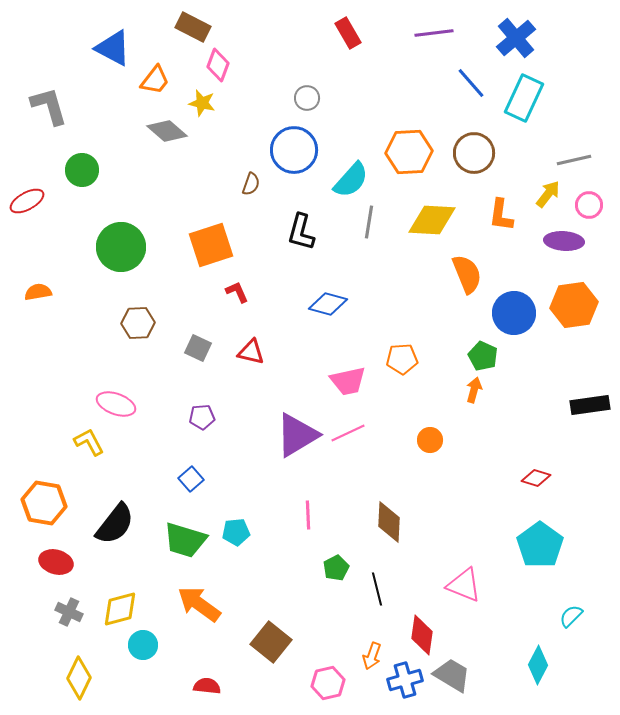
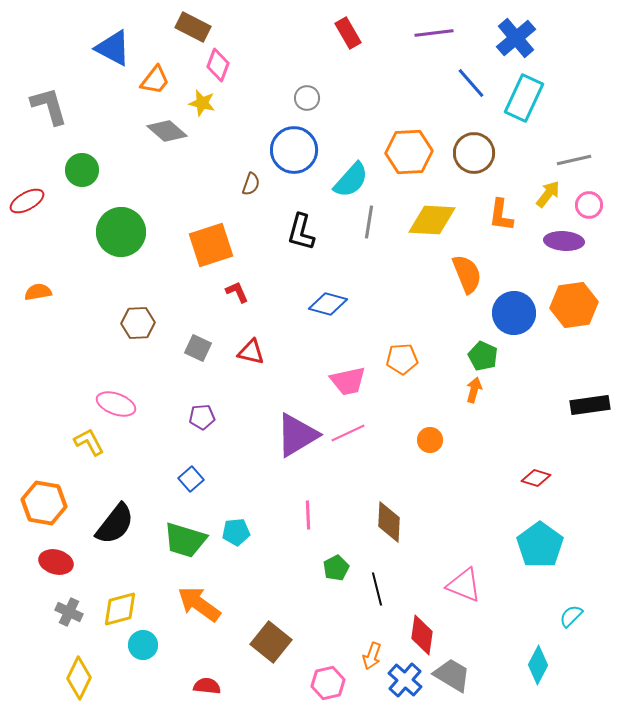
green circle at (121, 247): moved 15 px up
blue cross at (405, 680): rotated 32 degrees counterclockwise
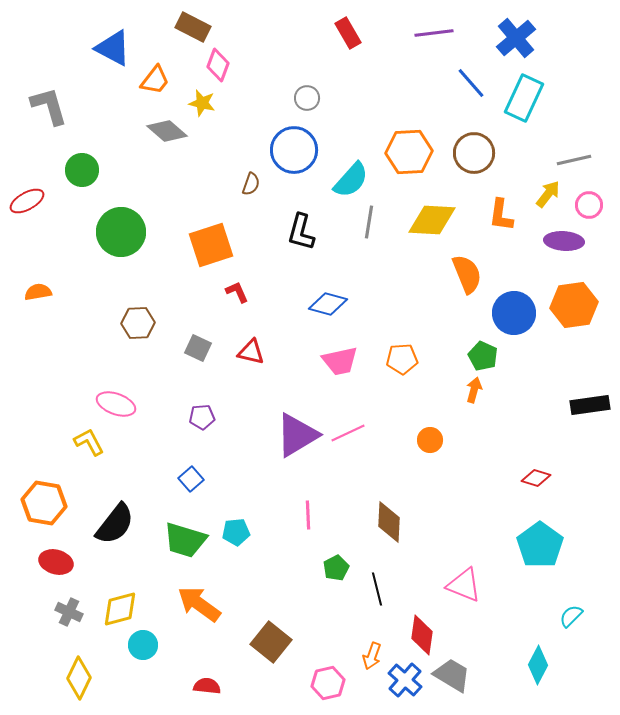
pink trapezoid at (348, 381): moved 8 px left, 20 px up
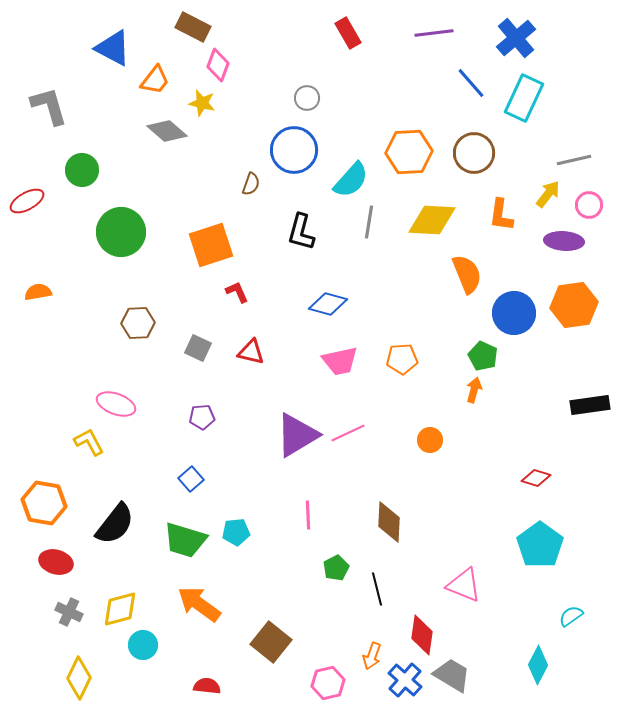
cyan semicircle at (571, 616): rotated 10 degrees clockwise
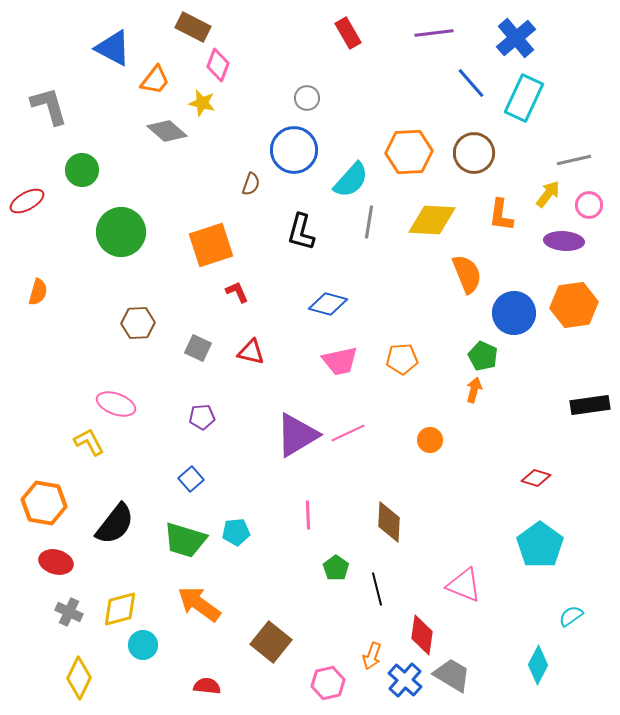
orange semicircle at (38, 292): rotated 116 degrees clockwise
green pentagon at (336, 568): rotated 10 degrees counterclockwise
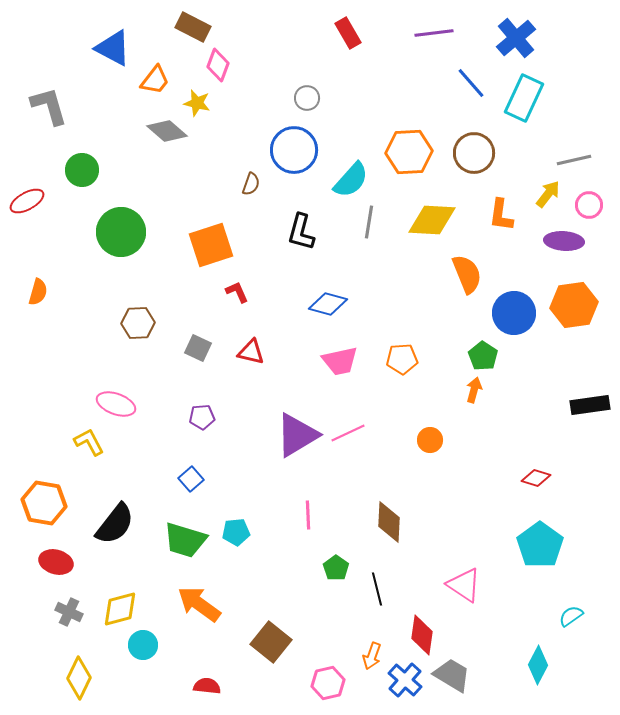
yellow star at (202, 103): moved 5 px left
green pentagon at (483, 356): rotated 8 degrees clockwise
pink triangle at (464, 585): rotated 12 degrees clockwise
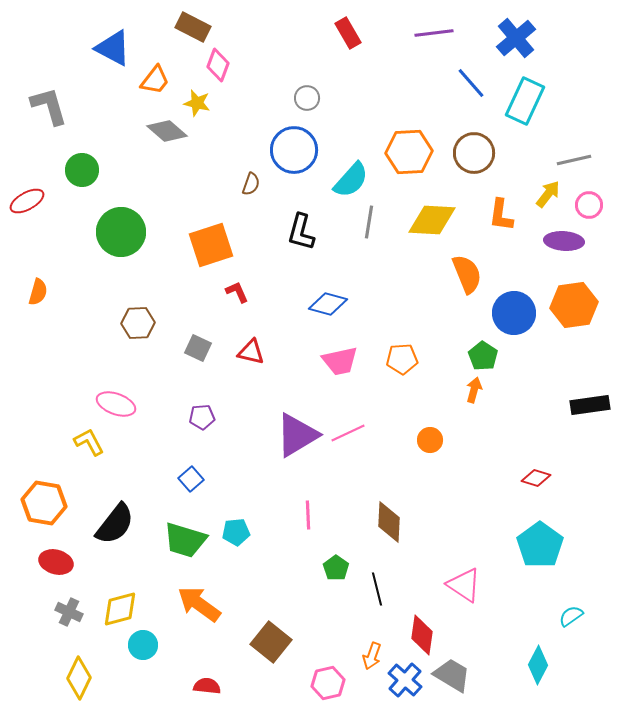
cyan rectangle at (524, 98): moved 1 px right, 3 px down
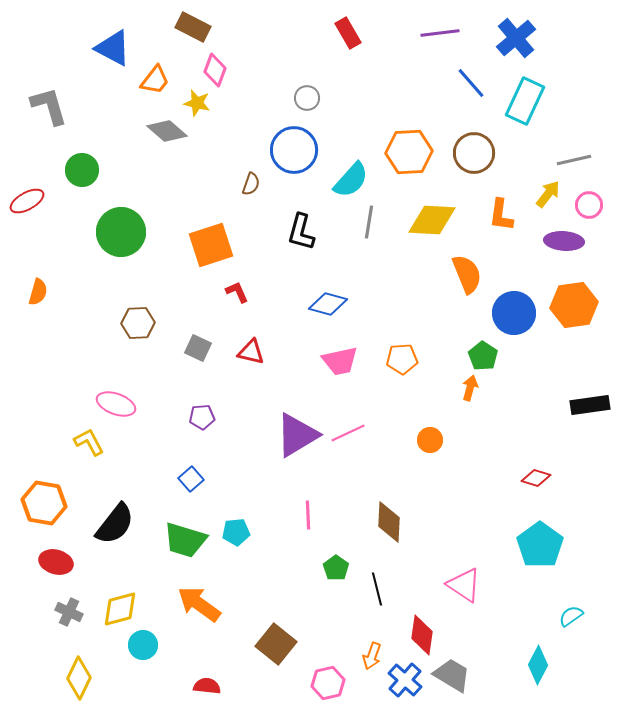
purple line at (434, 33): moved 6 px right
pink diamond at (218, 65): moved 3 px left, 5 px down
orange arrow at (474, 390): moved 4 px left, 2 px up
brown square at (271, 642): moved 5 px right, 2 px down
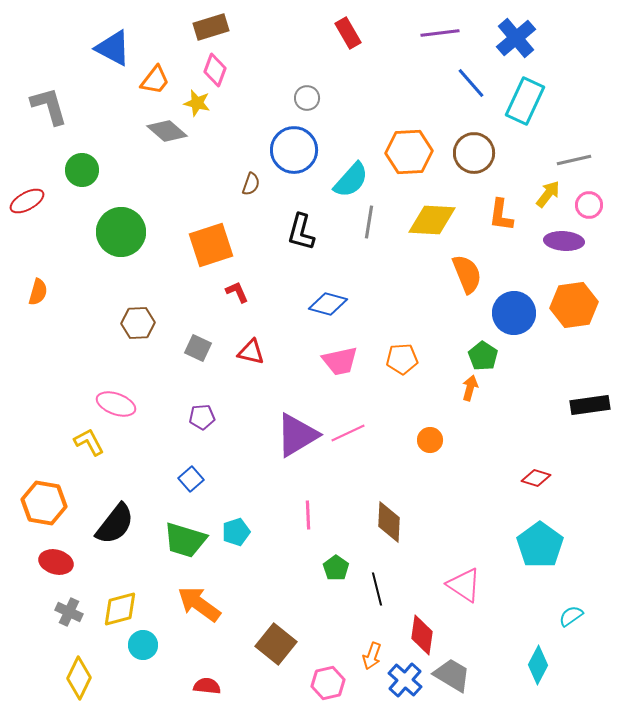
brown rectangle at (193, 27): moved 18 px right; rotated 44 degrees counterclockwise
cyan pentagon at (236, 532): rotated 12 degrees counterclockwise
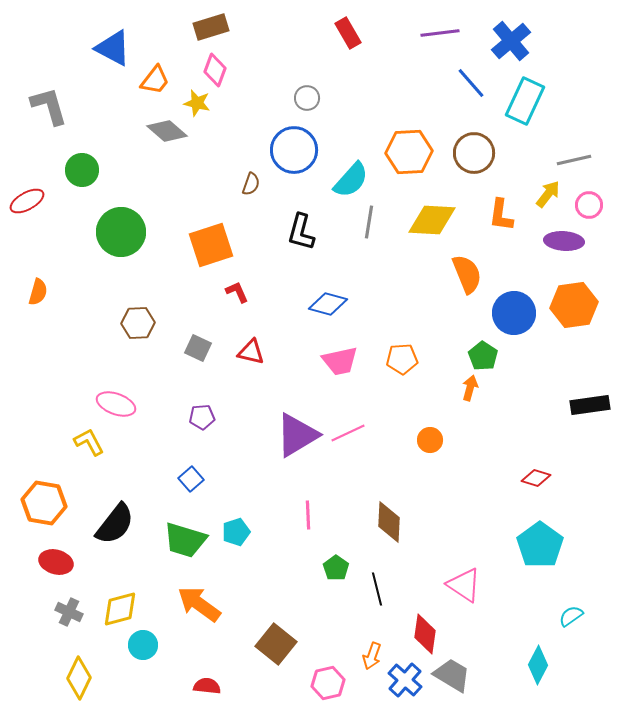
blue cross at (516, 38): moved 5 px left, 3 px down
red diamond at (422, 635): moved 3 px right, 1 px up
